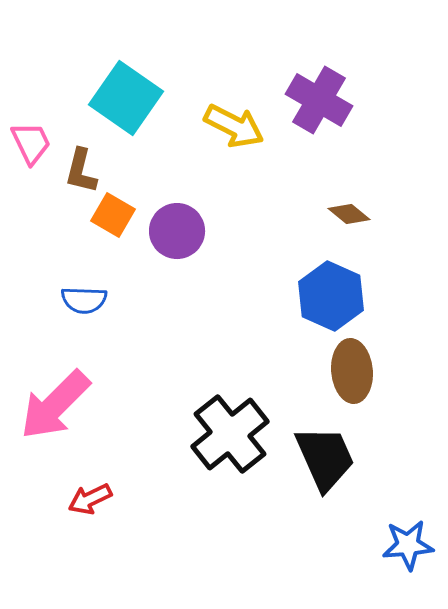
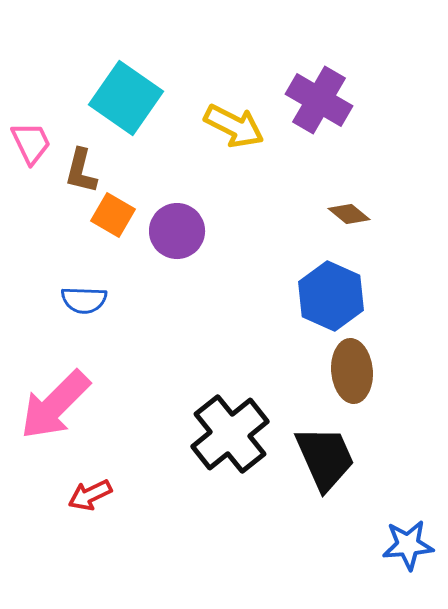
red arrow: moved 4 px up
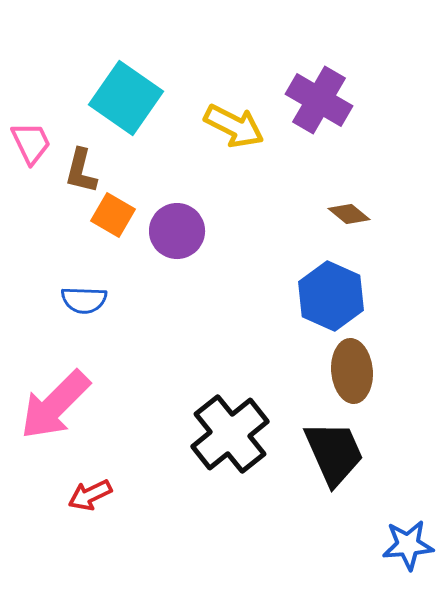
black trapezoid: moved 9 px right, 5 px up
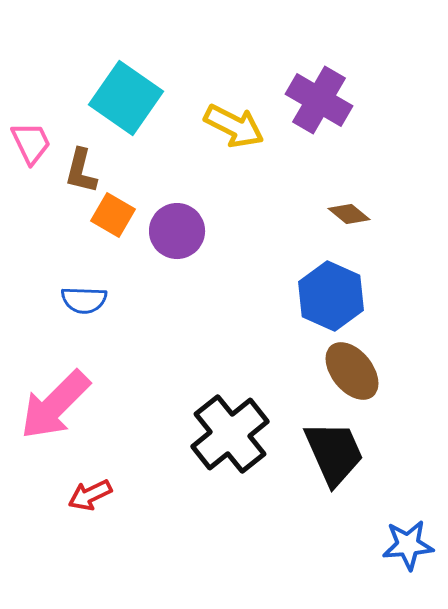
brown ellipse: rotated 34 degrees counterclockwise
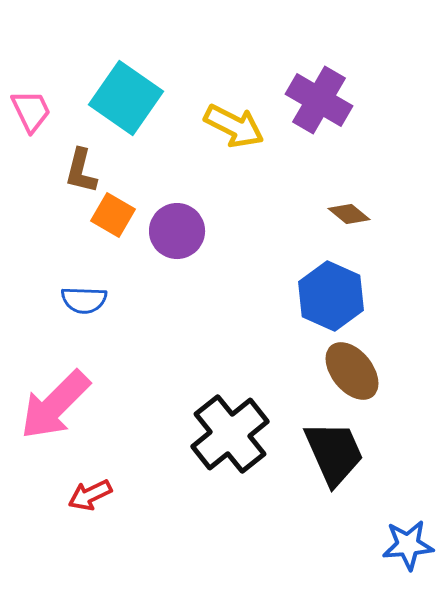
pink trapezoid: moved 32 px up
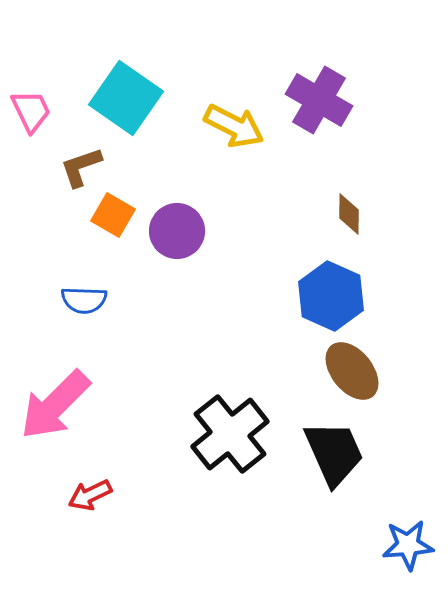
brown L-shape: moved 4 px up; rotated 57 degrees clockwise
brown diamond: rotated 51 degrees clockwise
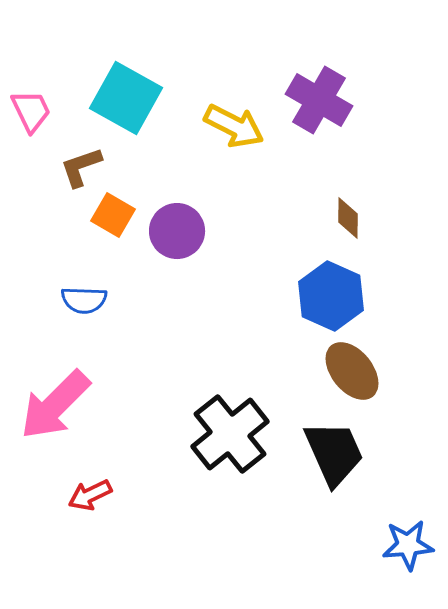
cyan square: rotated 6 degrees counterclockwise
brown diamond: moved 1 px left, 4 px down
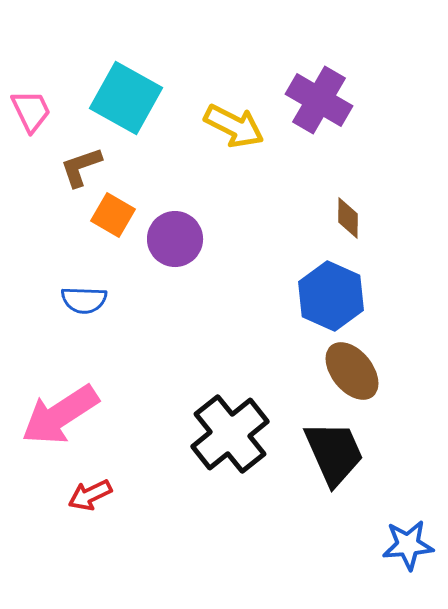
purple circle: moved 2 px left, 8 px down
pink arrow: moved 5 px right, 10 px down; rotated 12 degrees clockwise
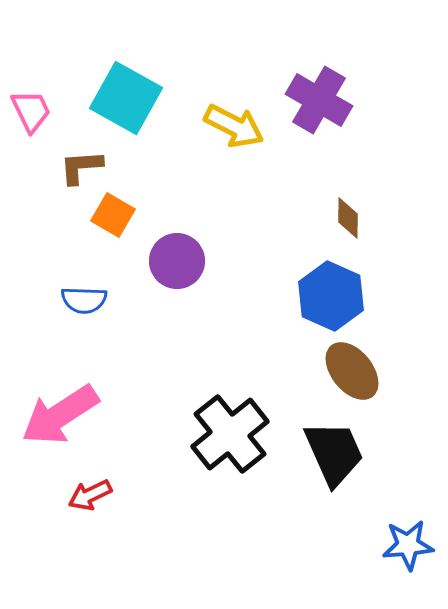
brown L-shape: rotated 15 degrees clockwise
purple circle: moved 2 px right, 22 px down
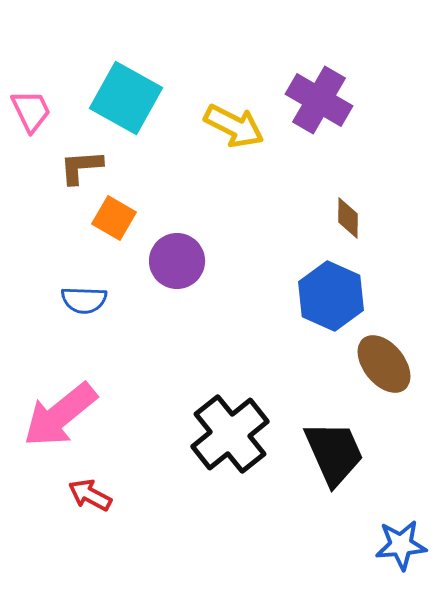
orange square: moved 1 px right, 3 px down
brown ellipse: moved 32 px right, 7 px up
pink arrow: rotated 6 degrees counterclockwise
red arrow: rotated 54 degrees clockwise
blue star: moved 7 px left
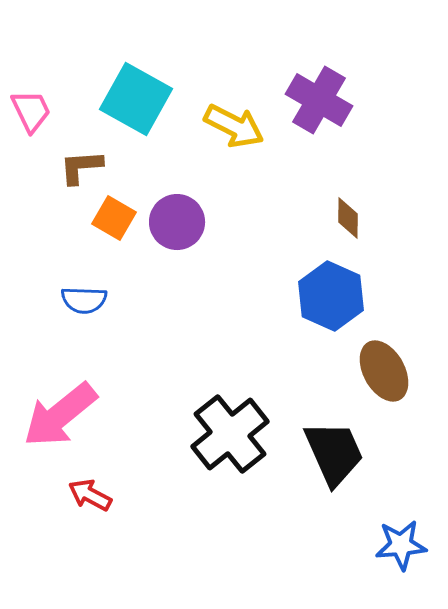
cyan square: moved 10 px right, 1 px down
purple circle: moved 39 px up
brown ellipse: moved 7 px down; rotated 10 degrees clockwise
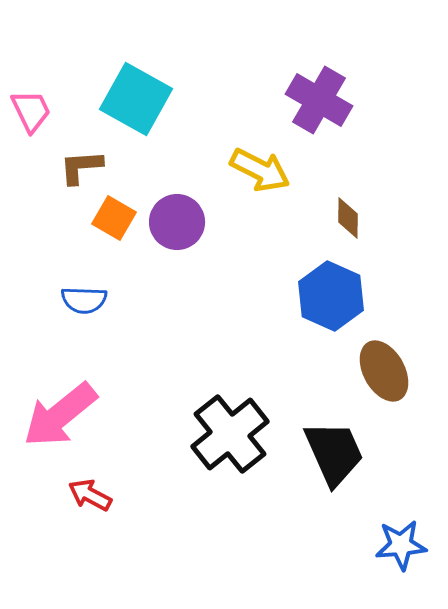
yellow arrow: moved 26 px right, 44 px down
